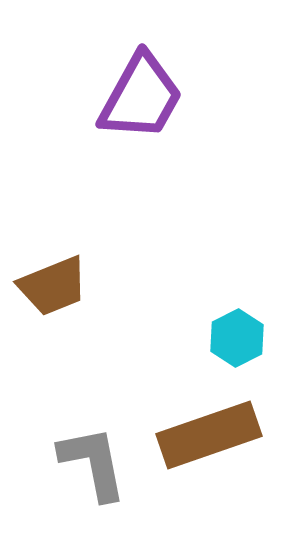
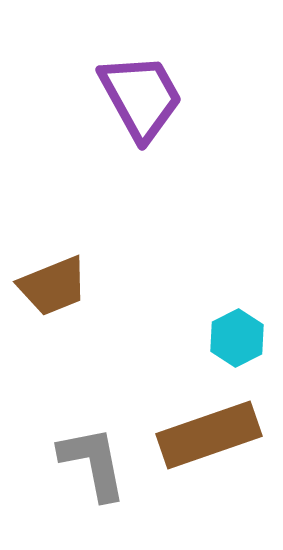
purple trapezoid: rotated 58 degrees counterclockwise
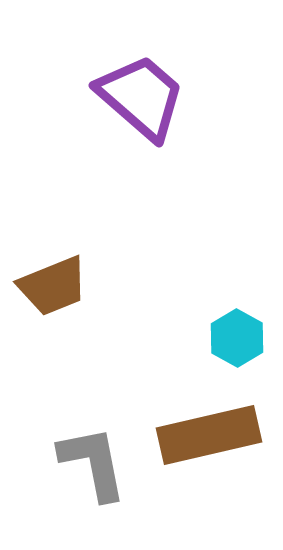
purple trapezoid: rotated 20 degrees counterclockwise
cyan hexagon: rotated 4 degrees counterclockwise
brown rectangle: rotated 6 degrees clockwise
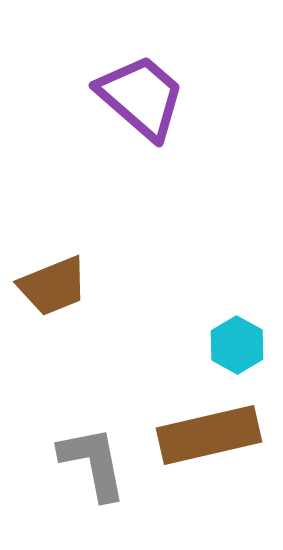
cyan hexagon: moved 7 px down
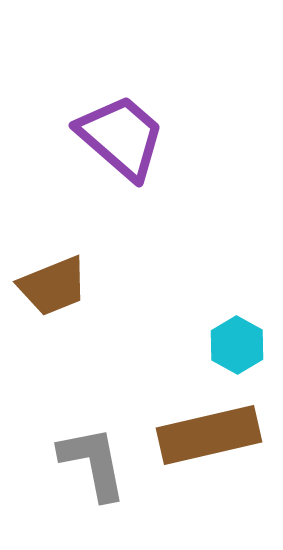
purple trapezoid: moved 20 px left, 40 px down
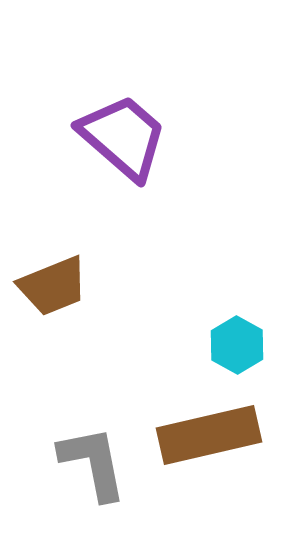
purple trapezoid: moved 2 px right
